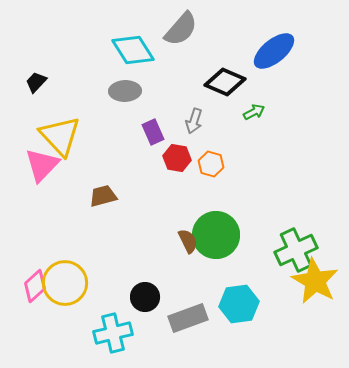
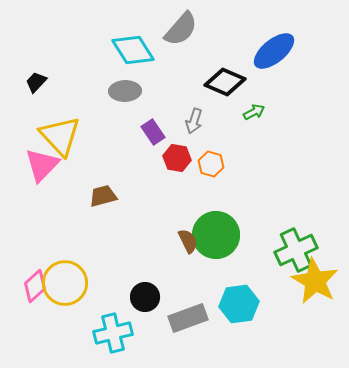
purple rectangle: rotated 10 degrees counterclockwise
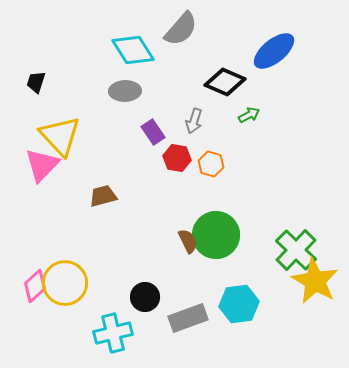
black trapezoid: rotated 25 degrees counterclockwise
green arrow: moved 5 px left, 3 px down
green cross: rotated 21 degrees counterclockwise
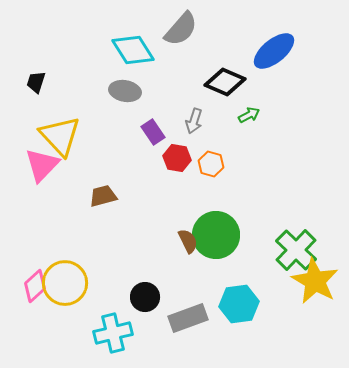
gray ellipse: rotated 12 degrees clockwise
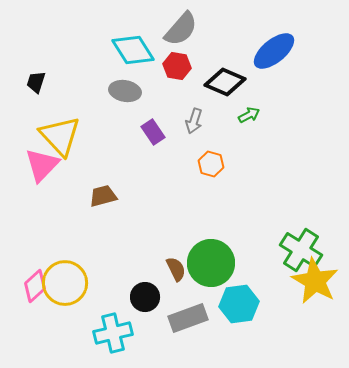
red hexagon: moved 92 px up
green circle: moved 5 px left, 28 px down
brown semicircle: moved 12 px left, 28 px down
green cross: moved 5 px right; rotated 12 degrees counterclockwise
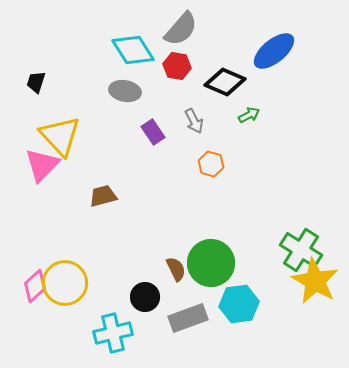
gray arrow: rotated 45 degrees counterclockwise
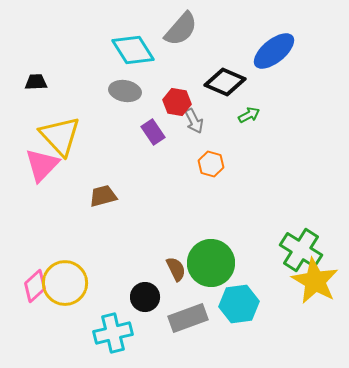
red hexagon: moved 36 px down
black trapezoid: rotated 70 degrees clockwise
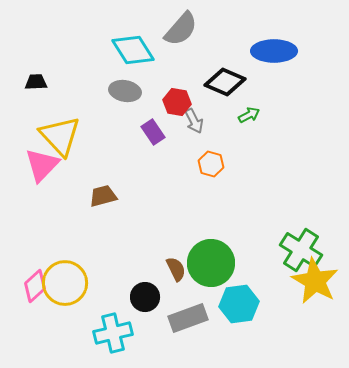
blue ellipse: rotated 39 degrees clockwise
